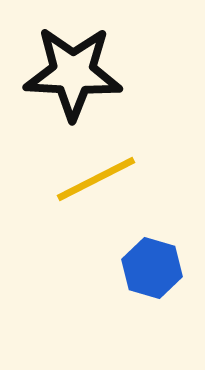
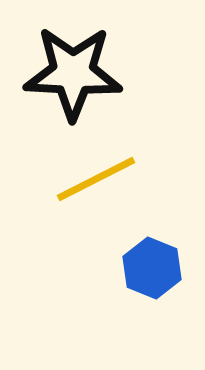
blue hexagon: rotated 6 degrees clockwise
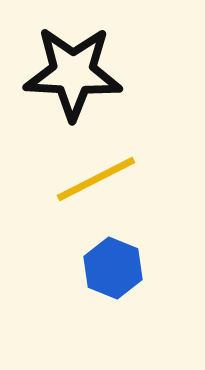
blue hexagon: moved 39 px left
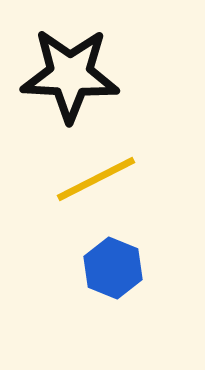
black star: moved 3 px left, 2 px down
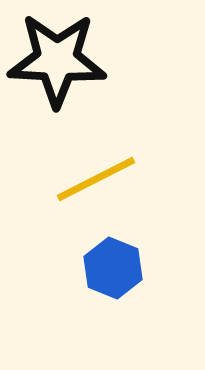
black star: moved 13 px left, 15 px up
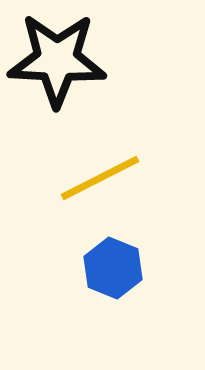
yellow line: moved 4 px right, 1 px up
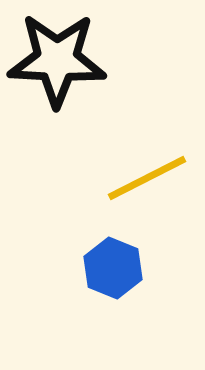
yellow line: moved 47 px right
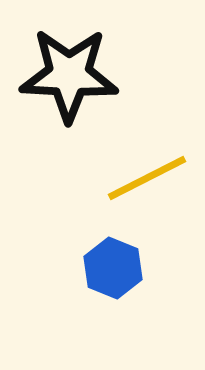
black star: moved 12 px right, 15 px down
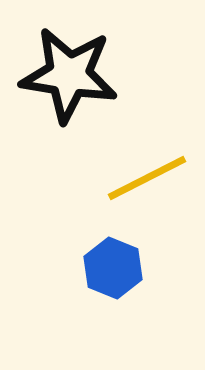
black star: rotated 6 degrees clockwise
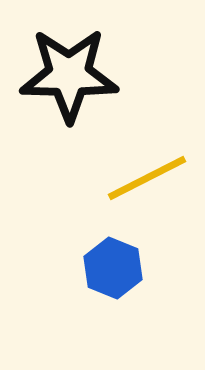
black star: rotated 8 degrees counterclockwise
